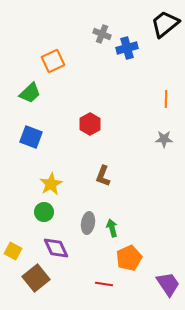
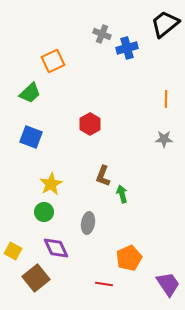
green arrow: moved 10 px right, 34 px up
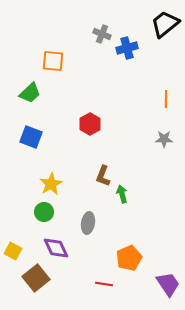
orange square: rotated 30 degrees clockwise
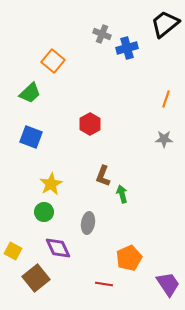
orange square: rotated 35 degrees clockwise
orange line: rotated 18 degrees clockwise
purple diamond: moved 2 px right
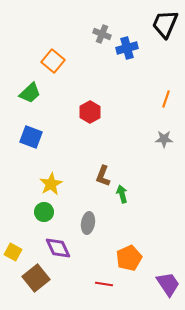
black trapezoid: rotated 28 degrees counterclockwise
red hexagon: moved 12 px up
yellow square: moved 1 px down
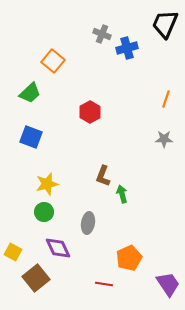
yellow star: moved 4 px left; rotated 15 degrees clockwise
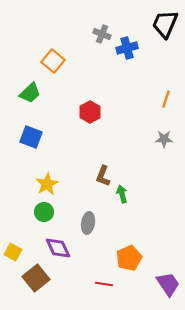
yellow star: rotated 15 degrees counterclockwise
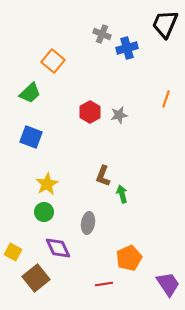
gray star: moved 45 px left, 24 px up; rotated 12 degrees counterclockwise
red line: rotated 18 degrees counterclockwise
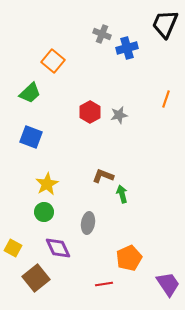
brown L-shape: rotated 90 degrees clockwise
yellow square: moved 4 px up
